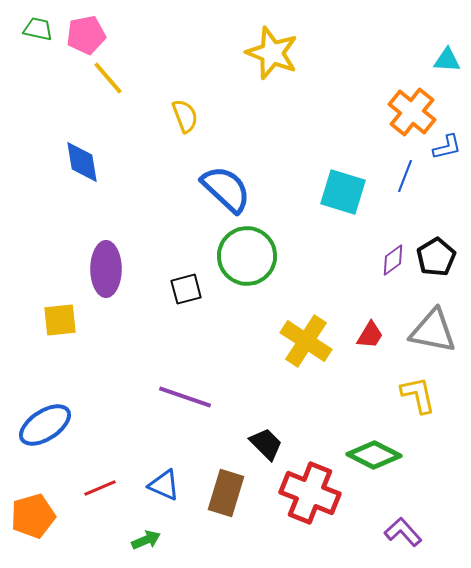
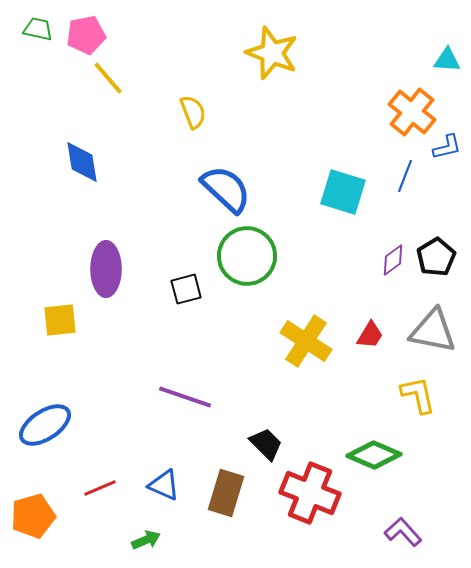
yellow semicircle: moved 8 px right, 4 px up
green diamond: rotated 4 degrees counterclockwise
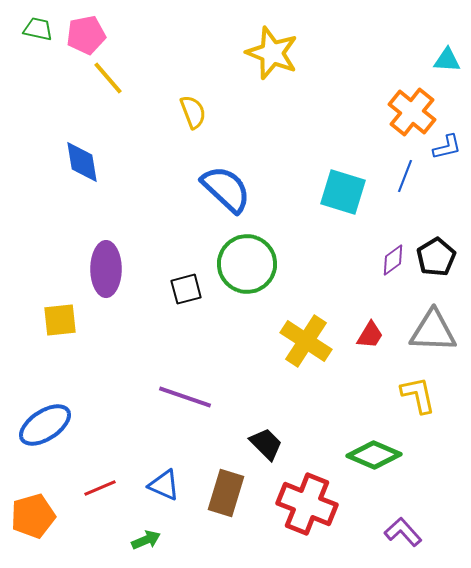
green circle: moved 8 px down
gray triangle: rotated 9 degrees counterclockwise
red cross: moved 3 px left, 11 px down
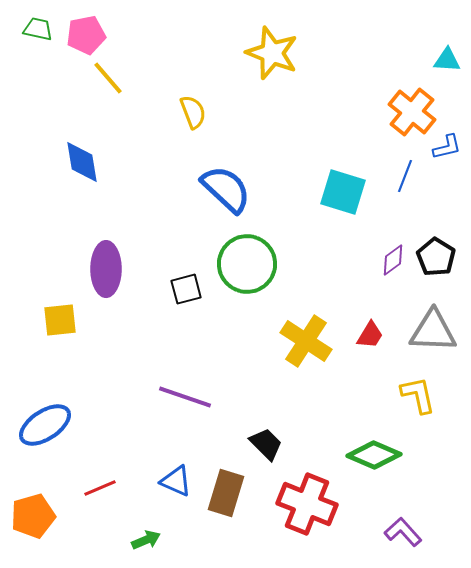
black pentagon: rotated 9 degrees counterclockwise
blue triangle: moved 12 px right, 4 px up
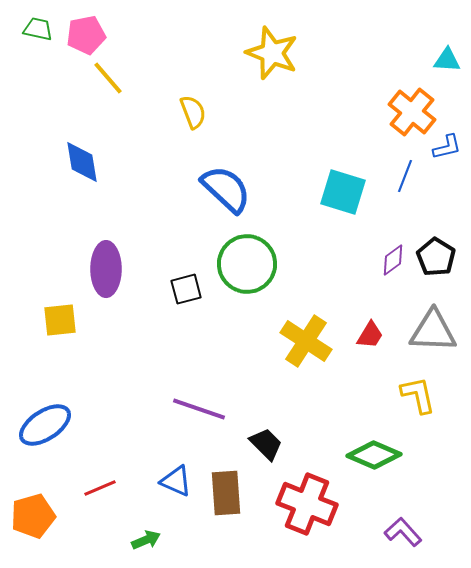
purple line: moved 14 px right, 12 px down
brown rectangle: rotated 21 degrees counterclockwise
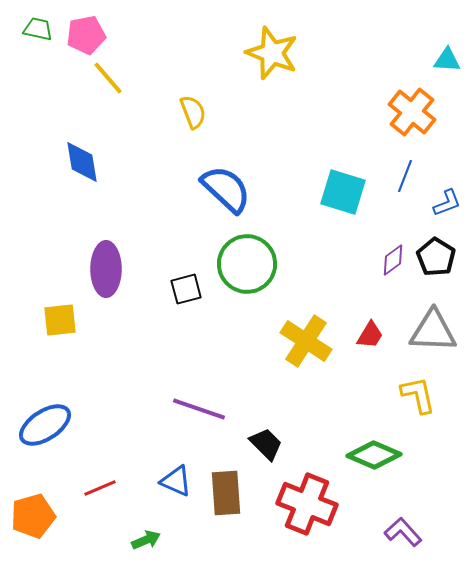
blue L-shape: moved 56 px down; rotated 8 degrees counterclockwise
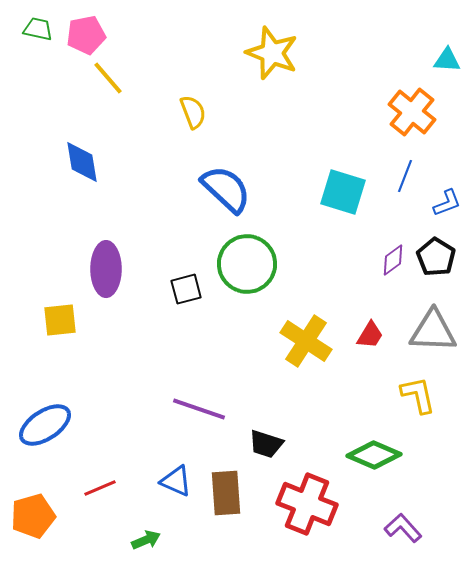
black trapezoid: rotated 153 degrees clockwise
purple L-shape: moved 4 px up
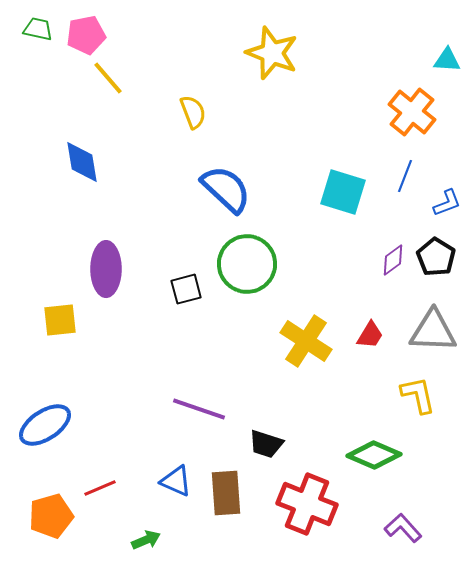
orange pentagon: moved 18 px right
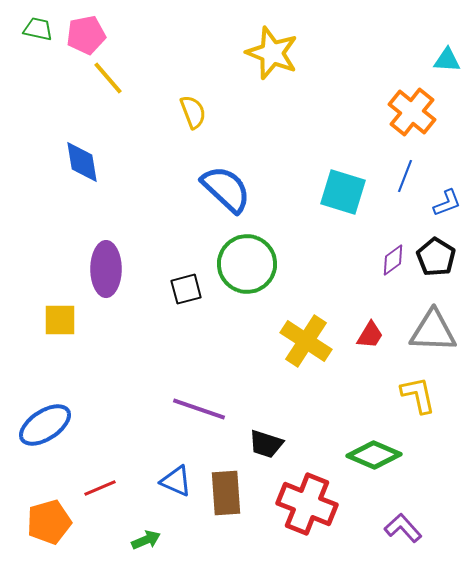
yellow square: rotated 6 degrees clockwise
orange pentagon: moved 2 px left, 6 px down
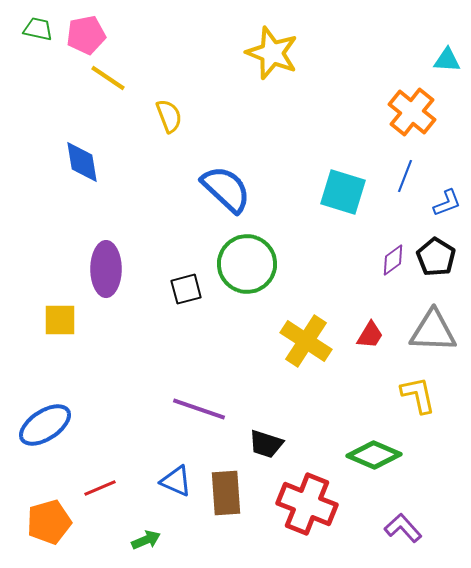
yellow line: rotated 15 degrees counterclockwise
yellow semicircle: moved 24 px left, 4 px down
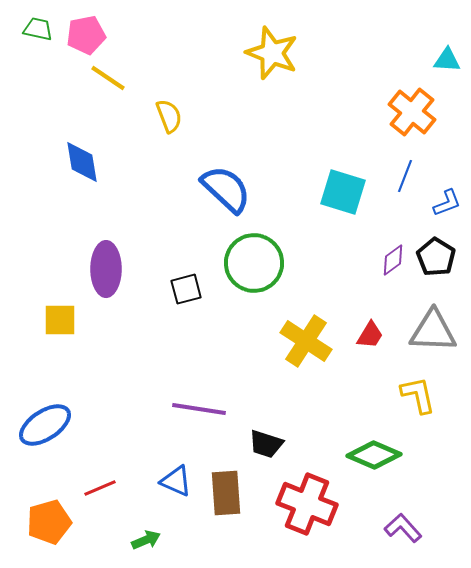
green circle: moved 7 px right, 1 px up
purple line: rotated 10 degrees counterclockwise
